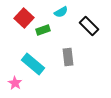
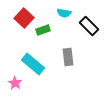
cyan semicircle: moved 3 px right, 1 px down; rotated 40 degrees clockwise
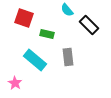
cyan semicircle: moved 3 px right, 3 px up; rotated 40 degrees clockwise
red square: rotated 24 degrees counterclockwise
black rectangle: moved 1 px up
green rectangle: moved 4 px right, 4 px down; rotated 32 degrees clockwise
cyan rectangle: moved 2 px right, 4 px up
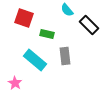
gray rectangle: moved 3 px left, 1 px up
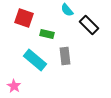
pink star: moved 1 px left, 3 px down
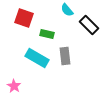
cyan rectangle: moved 2 px right, 2 px up; rotated 10 degrees counterclockwise
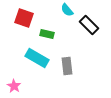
gray rectangle: moved 2 px right, 10 px down
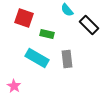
gray rectangle: moved 7 px up
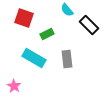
green rectangle: rotated 40 degrees counterclockwise
cyan rectangle: moved 3 px left
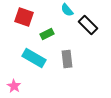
red square: moved 1 px up
black rectangle: moved 1 px left
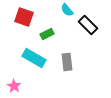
gray rectangle: moved 3 px down
